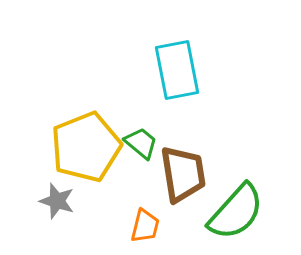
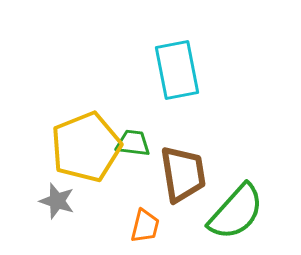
green trapezoid: moved 8 px left; rotated 33 degrees counterclockwise
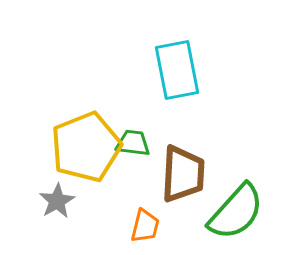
brown trapezoid: rotated 12 degrees clockwise
gray star: rotated 24 degrees clockwise
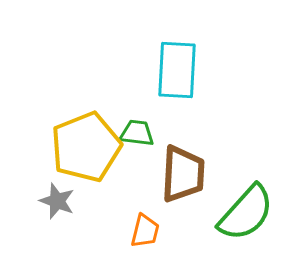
cyan rectangle: rotated 14 degrees clockwise
green trapezoid: moved 4 px right, 10 px up
gray star: rotated 21 degrees counterclockwise
green semicircle: moved 10 px right, 1 px down
orange trapezoid: moved 5 px down
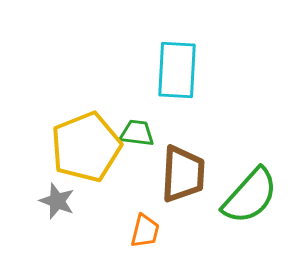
green semicircle: moved 4 px right, 17 px up
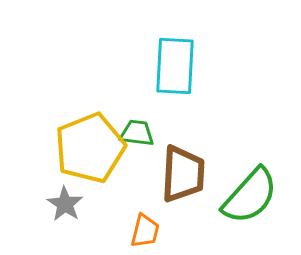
cyan rectangle: moved 2 px left, 4 px up
yellow pentagon: moved 4 px right, 1 px down
gray star: moved 8 px right, 3 px down; rotated 12 degrees clockwise
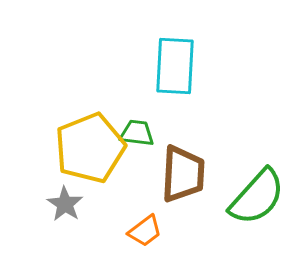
green semicircle: moved 7 px right, 1 px down
orange trapezoid: rotated 39 degrees clockwise
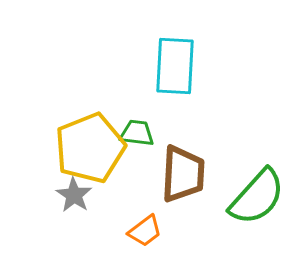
gray star: moved 9 px right, 9 px up
